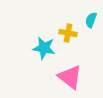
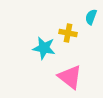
cyan semicircle: moved 3 px up
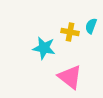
cyan semicircle: moved 9 px down
yellow cross: moved 2 px right, 1 px up
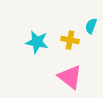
yellow cross: moved 8 px down
cyan star: moved 7 px left, 6 px up
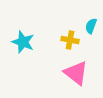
cyan star: moved 14 px left; rotated 10 degrees clockwise
pink triangle: moved 6 px right, 4 px up
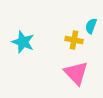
yellow cross: moved 4 px right
pink triangle: rotated 8 degrees clockwise
